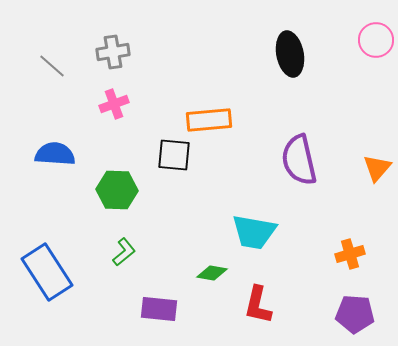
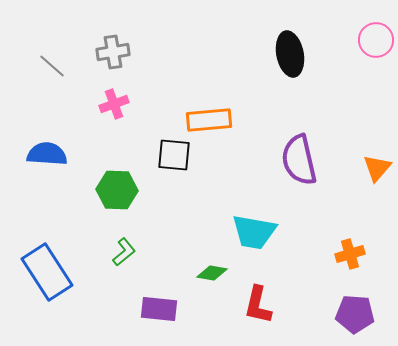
blue semicircle: moved 8 px left
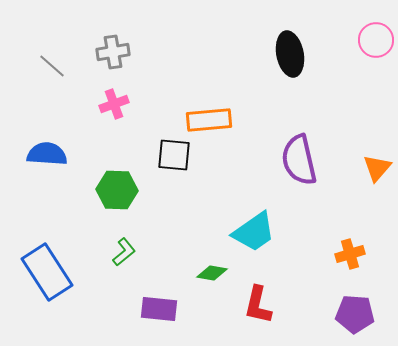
cyan trapezoid: rotated 45 degrees counterclockwise
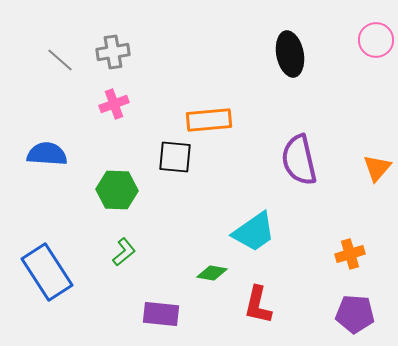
gray line: moved 8 px right, 6 px up
black square: moved 1 px right, 2 px down
purple rectangle: moved 2 px right, 5 px down
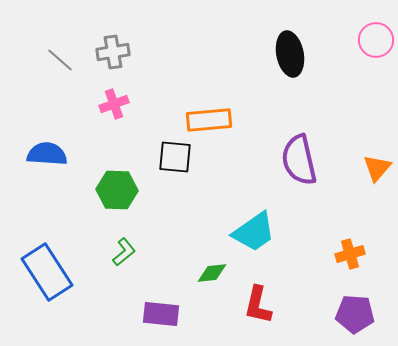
green diamond: rotated 16 degrees counterclockwise
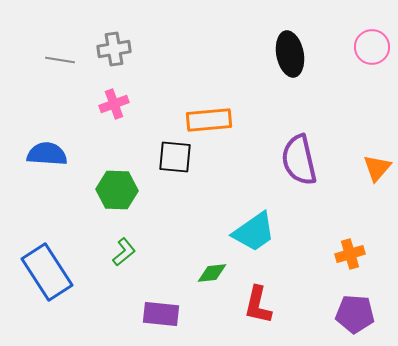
pink circle: moved 4 px left, 7 px down
gray cross: moved 1 px right, 3 px up
gray line: rotated 32 degrees counterclockwise
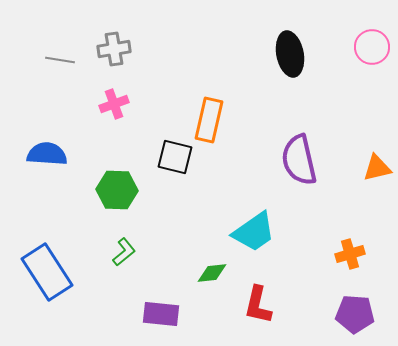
orange rectangle: rotated 72 degrees counterclockwise
black square: rotated 9 degrees clockwise
orange triangle: rotated 36 degrees clockwise
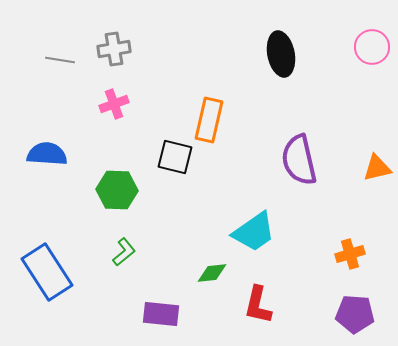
black ellipse: moved 9 px left
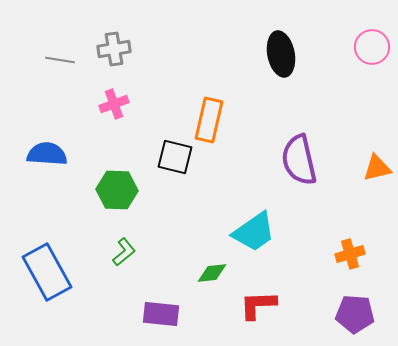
blue rectangle: rotated 4 degrees clockwise
red L-shape: rotated 75 degrees clockwise
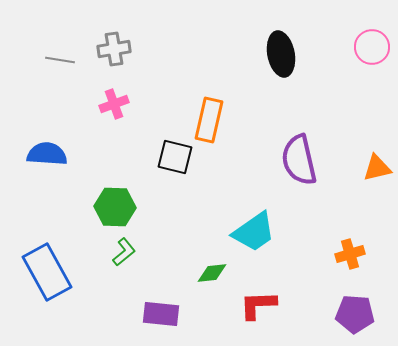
green hexagon: moved 2 px left, 17 px down
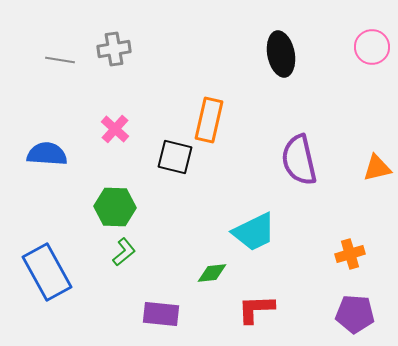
pink cross: moved 1 px right, 25 px down; rotated 28 degrees counterclockwise
cyan trapezoid: rotated 9 degrees clockwise
red L-shape: moved 2 px left, 4 px down
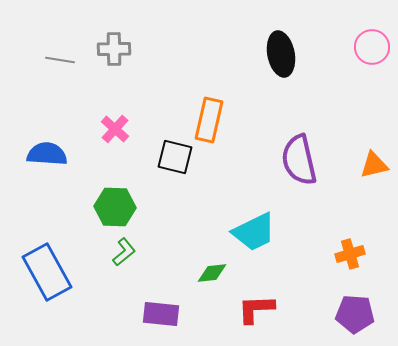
gray cross: rotated 8 degrees clockwise
orange triangle: moved 3 px left, 3 px up
